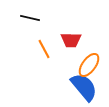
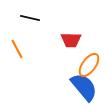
orange line: moved 27 px left
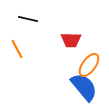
black line: moved 2 px left, 1 px down
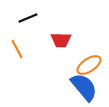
black line: moved 1 px up; rotated 36 degrees counterclockwise
red trapezoid: moved 10 px left
orange ellipse: rotated 20 degrees clockwise
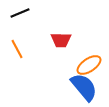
black line: moved 8 px left, 5 px up
